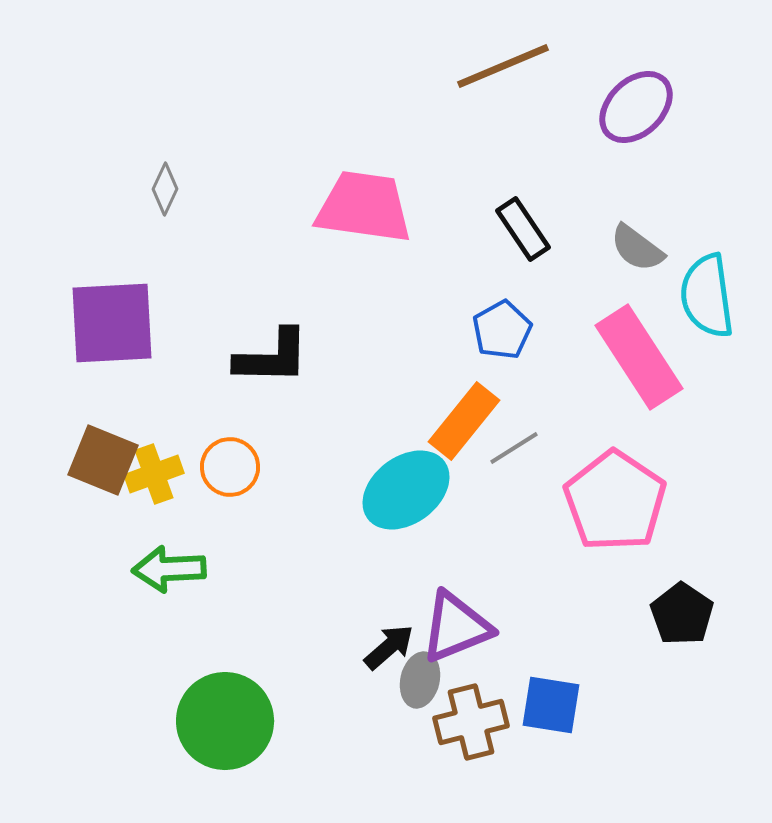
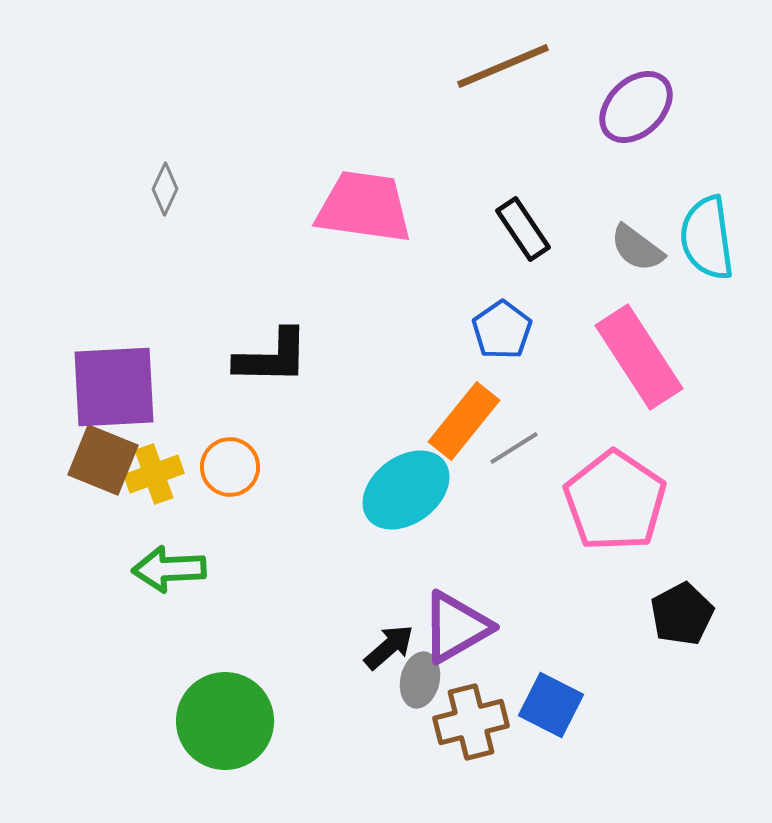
cyan semicircle: moved 58 px up
purple square: moved 2 px right, 64 px down
blue pentagon: rotated 6 degrees counterclockwise
black pentagon: rotated 10 degrees clockwise
purple triangle: rotated 8 degrees counterclockwise
blue square: rotated 18 degrees clockwise
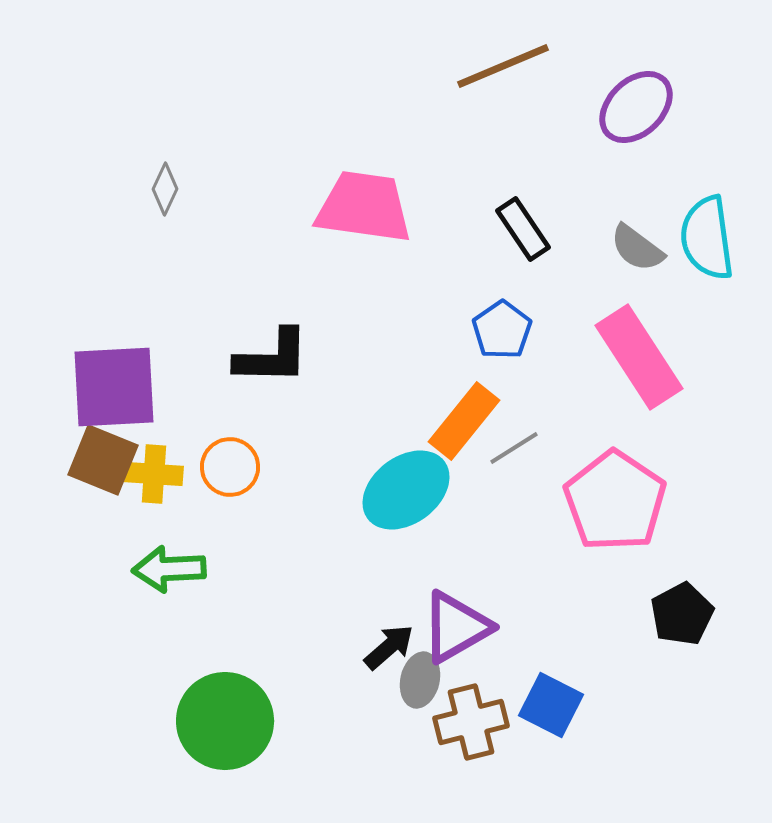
yellow cross: rotated 24 degrees clockwise
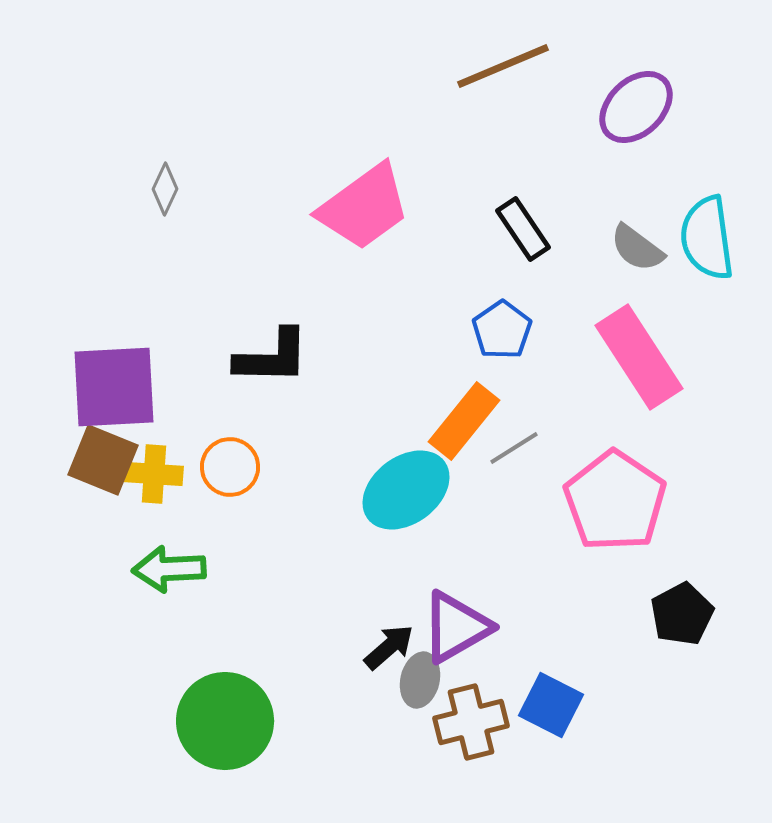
pink trapezoid: rotated 136 degrees clockwise
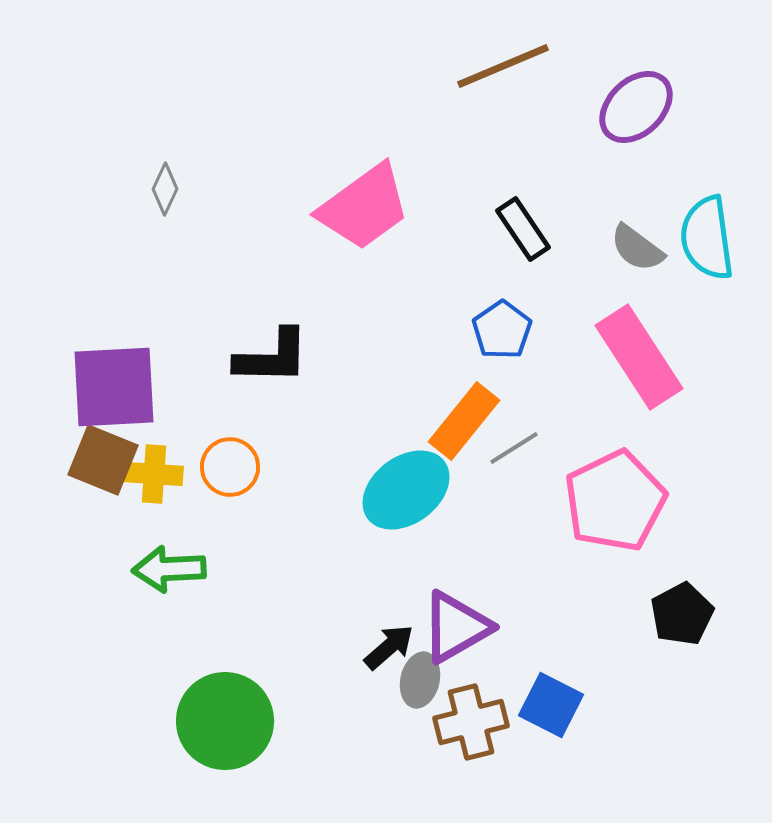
pink pentagon: rotated 12 degrees clockwise
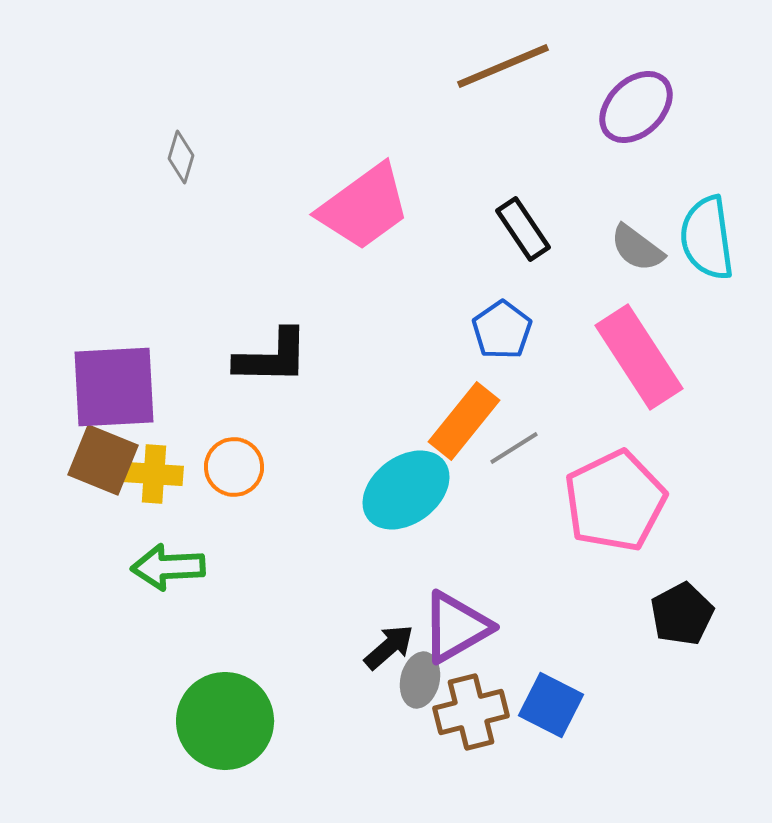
gray diamond: moved 16 px right, 32 px up; rotated 9 degrees counterclockwise
orange circle: moved 4 px right
green arrow: moved 1 px left, 2 px up
brown cross: moved 10 px up
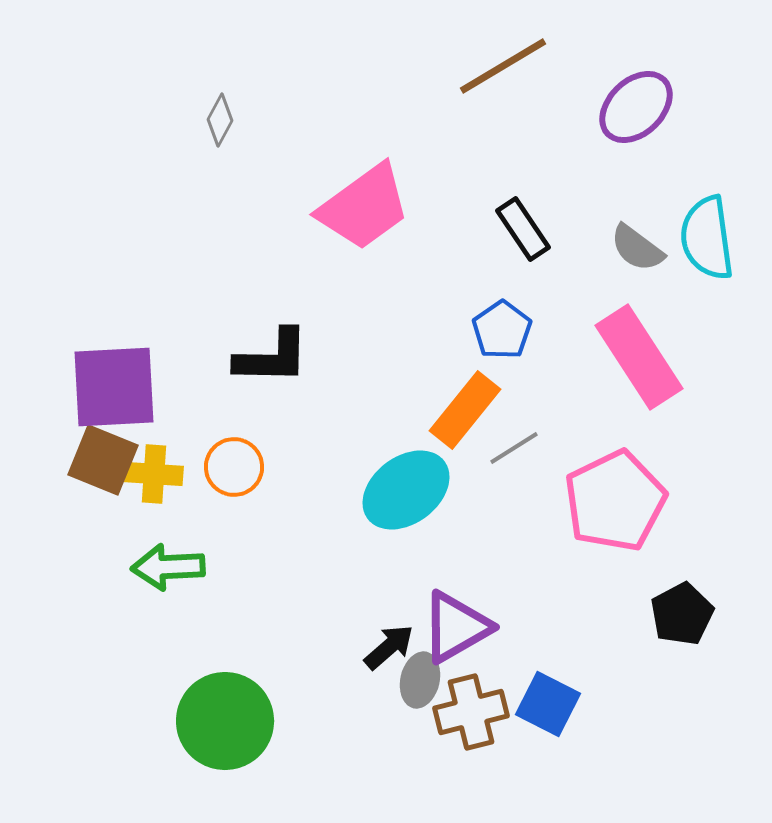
brown line: rotated 8 degrees counterclockwise
gray diamond: moved 39 px right, 37 px up; rotated 12 degrees clockwise
orange rectangle: moved 1 px right, 11 px up
blue square: moved 3 px left, 1 px up
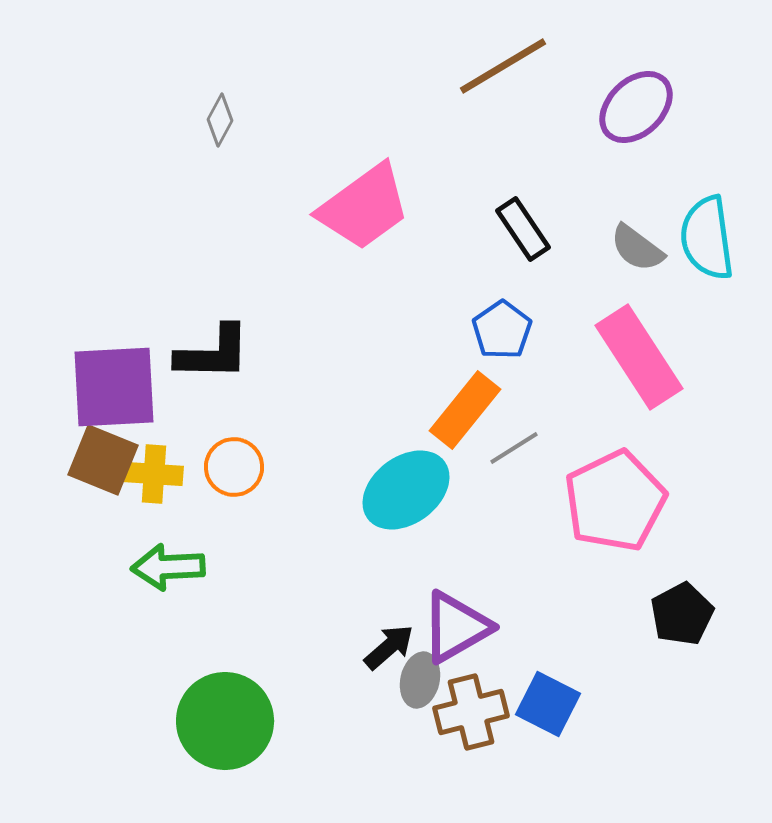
black L-shape: moved 59 px left, 4 px up
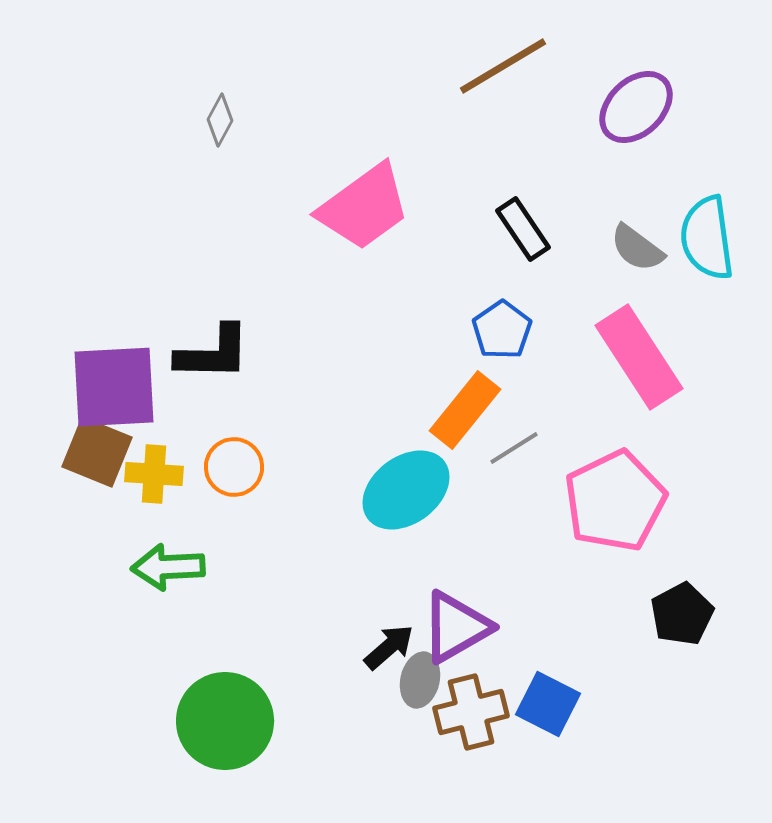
brown square: moved 6 px left, 8 px up
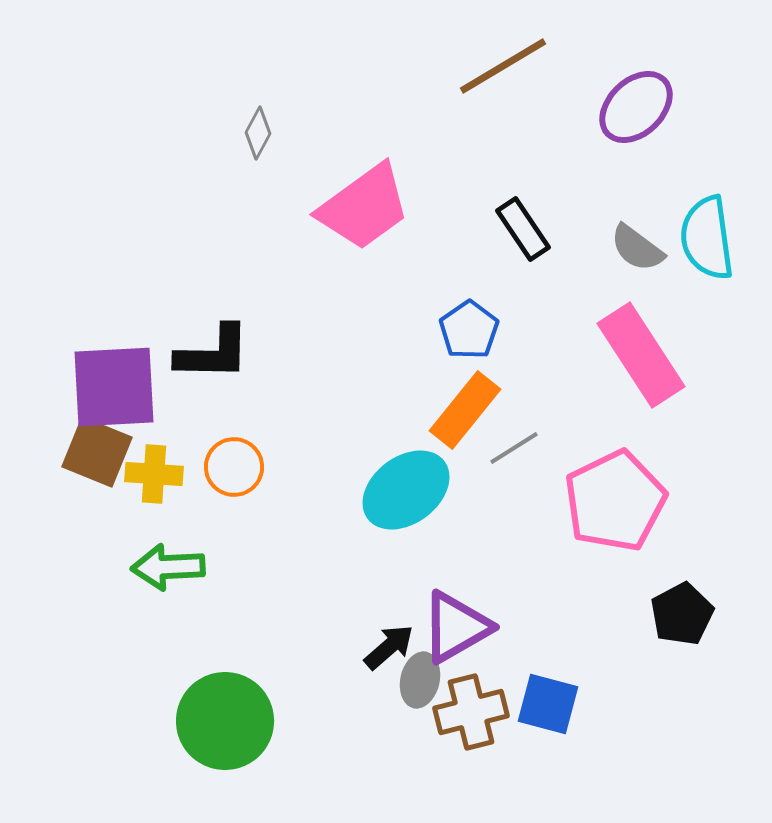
gray diamond: moved 38 px right, 13 px down
blue pentagon: moved 33 px left
pink rectangle: moved 2 px right, 2 px up
blue square: rotated 12 degrees counterclockwise
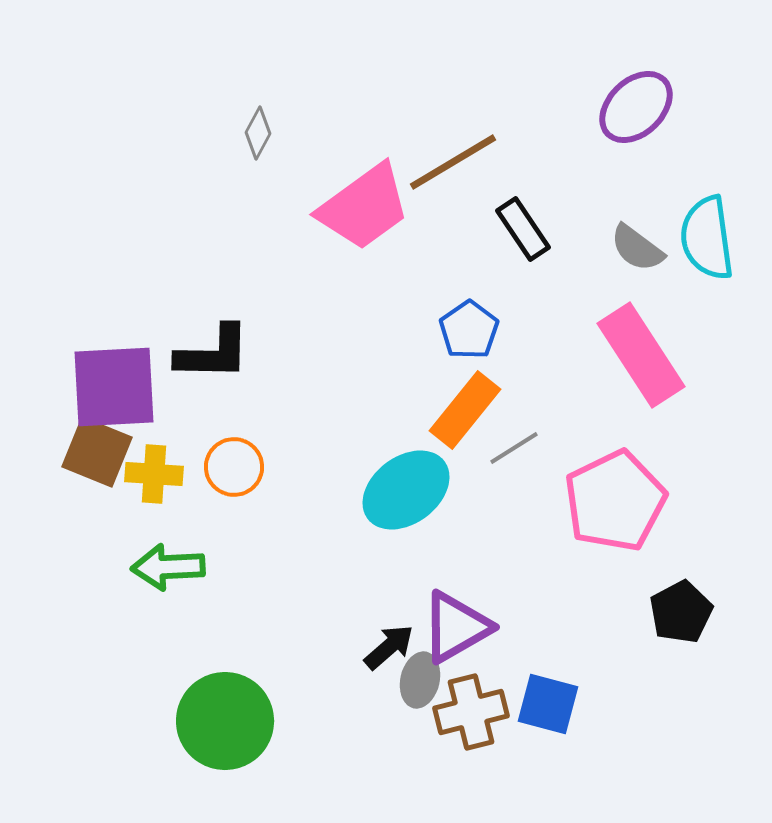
brown line: moved 50 px left, 96 px down
black pentagon: moved 1 px left, 2 px up
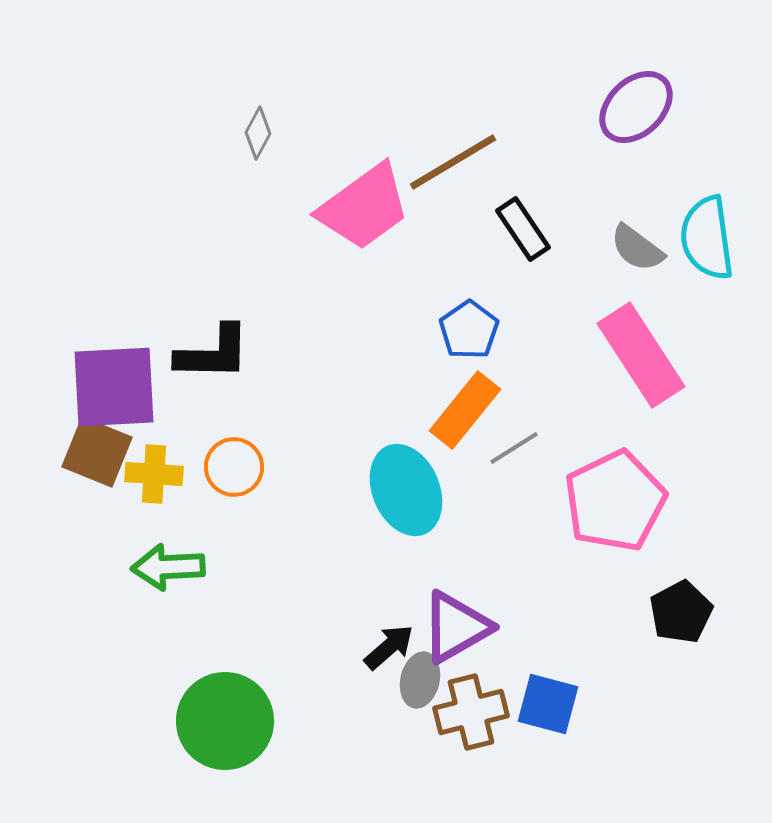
cyan ellipse: rotated 76 degrees counterclockwise
